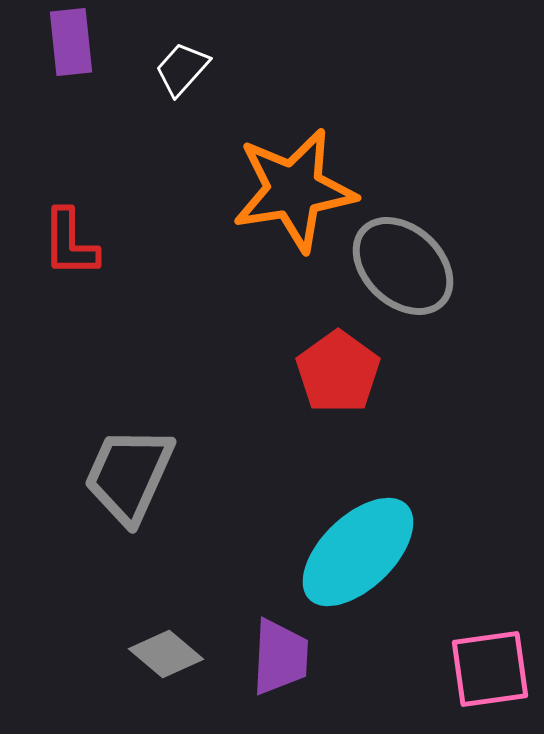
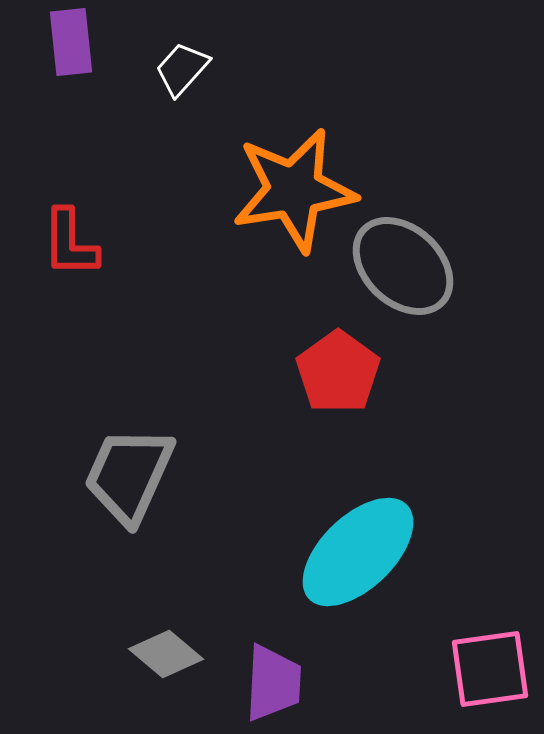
purple trapezoid: moved 7 px left, 26 px down
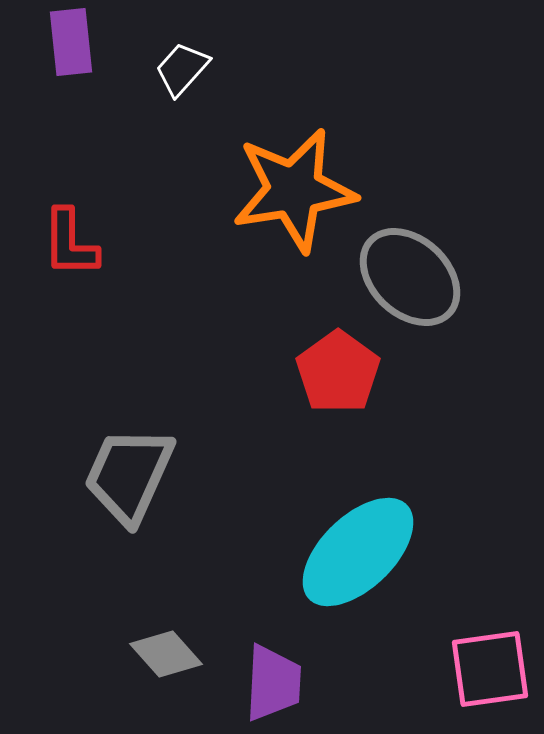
gray ellipse: moved 7 px right, 11 px down
gray diamond: rotated 8 degrees clockwise
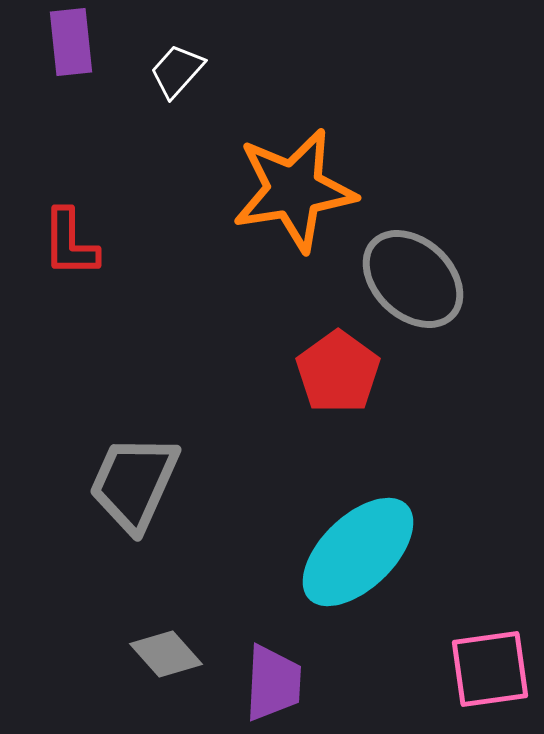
white trapezoid: moved 5 px left, 2 px down
gray ellipse: moved 3 px right, 2 px down
gray trapezoid: moved 5 px right, 8 px down
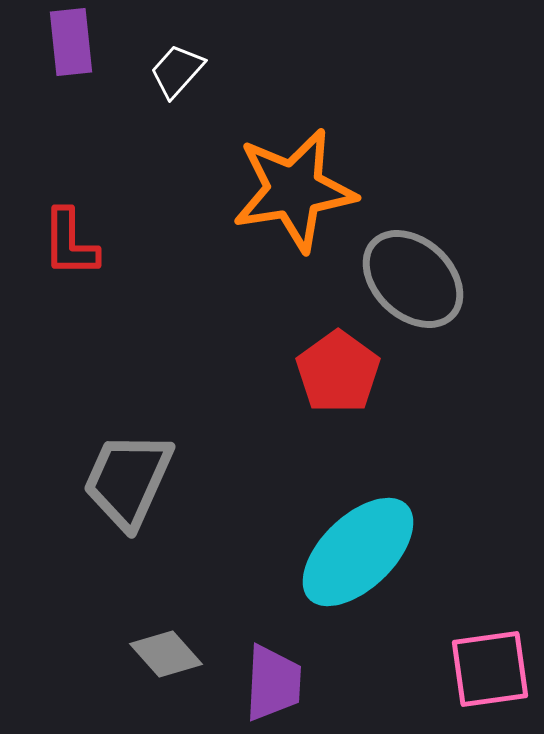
gray trapezoid: moved 6 px left, 3 px up
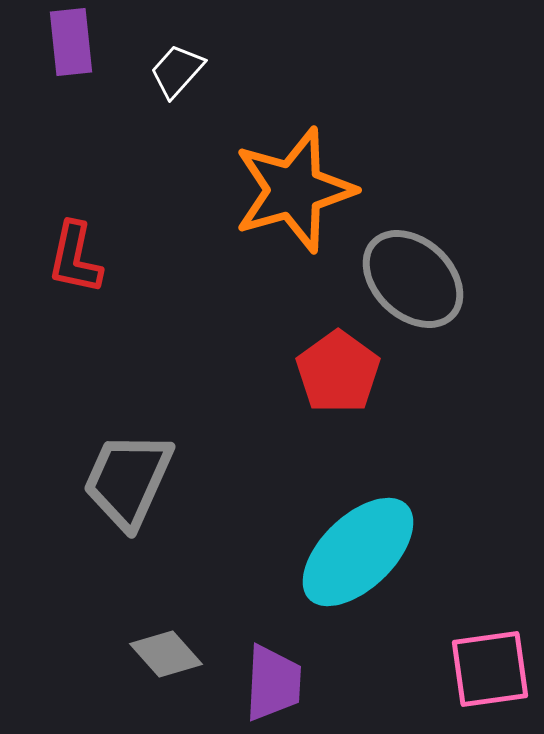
orange star: rotated 7 degrees counterclockwise
red L-shape: moved 5 px right, 15 px down; rotated 12 degrees clockwise
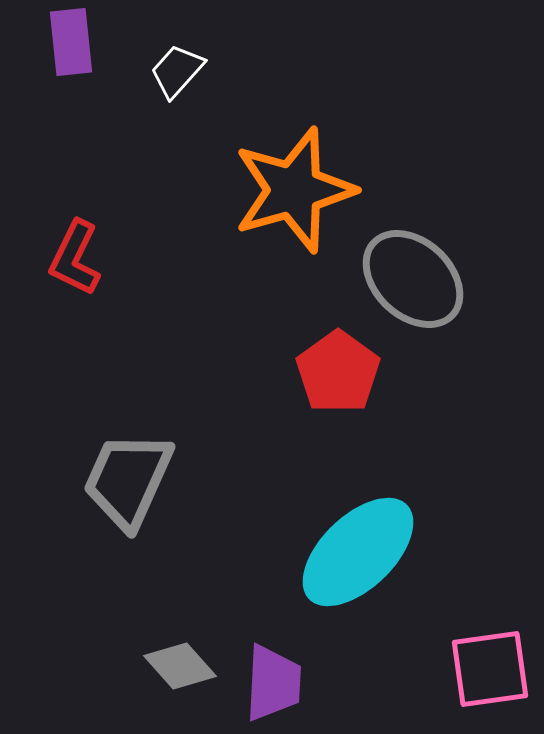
red L-shape: rotated 14 degrees clockwise
gray diamond: moved 14 px right, 12 px down
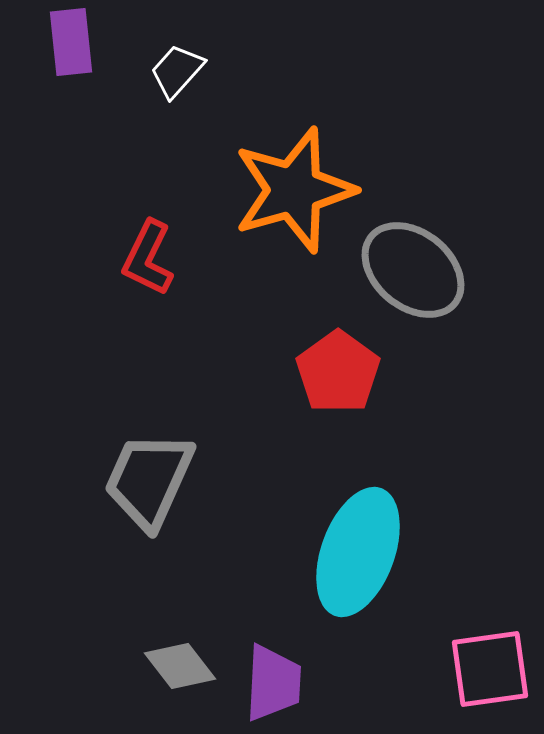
red L-shape: moved 73 px right
gray ellipse: moved 9 px up; rotated 4 degrees counterclockwise
gray trapezoid: moved 21 px right
cyan ellipse: rotated 26 degrees counterclockwise
gray diamond: rotated 4 degrees clockwise
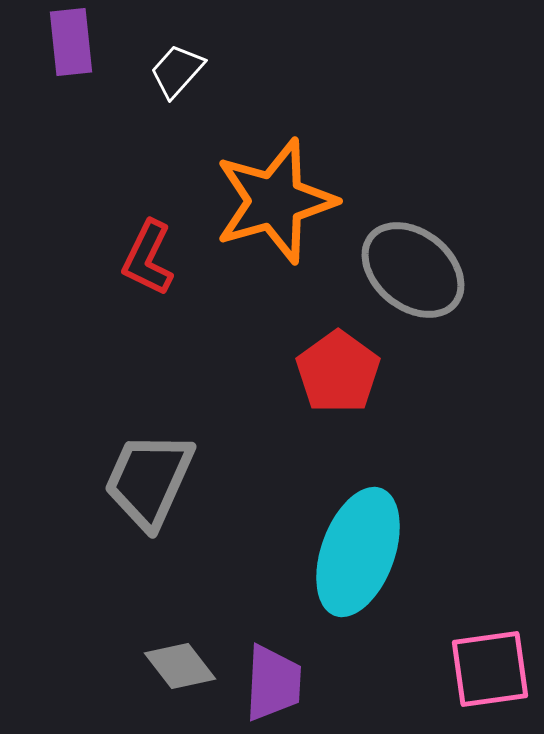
orange star: moved 19 px left, 11 px down
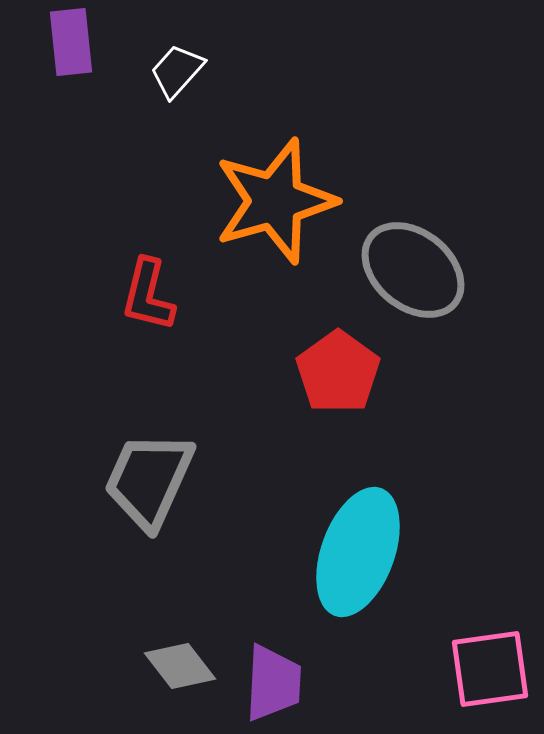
red L-shape: moved 37 px down; rotated 12 degrees counterclockwise
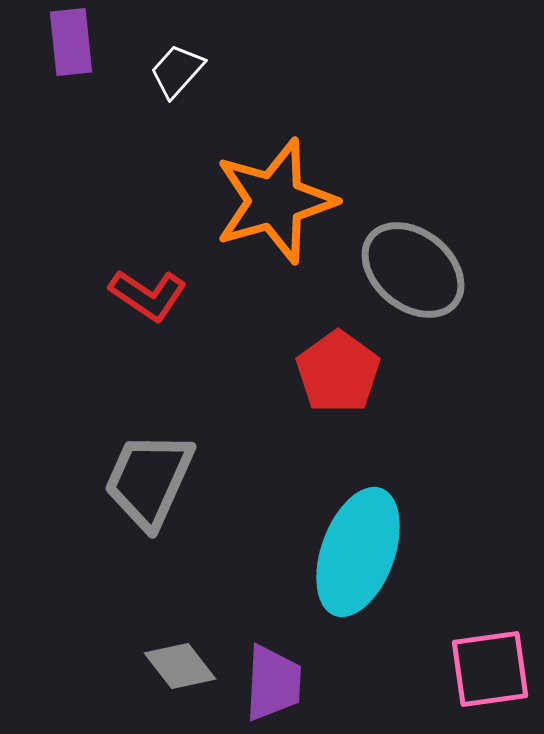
red L-shape: rotated 70 degrees counterclockwise
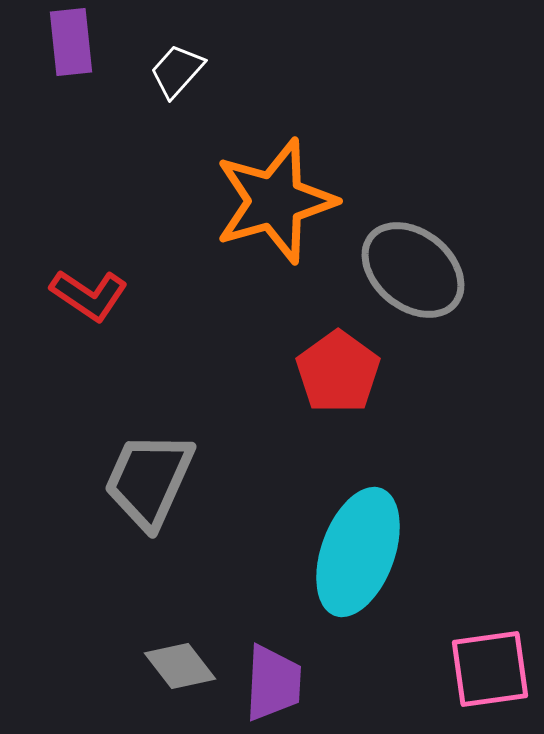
red L-shape: moved 59 px left
